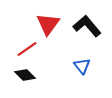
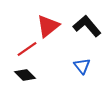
red triangle: moved 2 px down; rotated 15 degrees clockwise
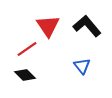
red triangle: rotated 25 degrees counterclockwise
